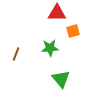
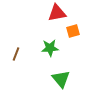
red triangle: rotated 12 degrees counterclockwise
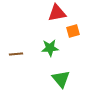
brown line: rotated 64 degrees clockwise
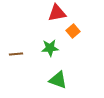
orange square: rotated 24 degrees counterclockwise
green triangle: moved 3 px left, 1 px down; rotated 30 degrees counterclockwise
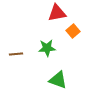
green star: moved 3 px left
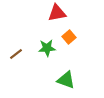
orange square: moved 4 px left, 6 px down
brown line: rotated 32 degrees counterclockwise
green triangle: moved 8 px right
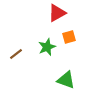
red triangle: rotated 18 degrees counterclockwise
orange square: rotated 24 degrees clockwise
green star: moved 1 px up; rotated 18 degrees counterclockwise
